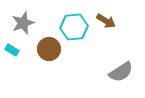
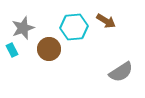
gray star: moved 5 px down
cyan rectangle: rotated 32 degrees clockwise
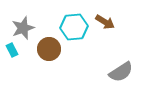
brown arrow: moved 1 px left, 1 px down
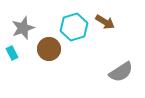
cyan hexagon: rotated 12 degrees counterclockwise
cyan rectangle: moved 3 px down
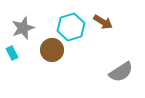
brown arrow: moved 2 px left
cyan hexagon: moved 3 px left
brown circle: moved 3 px right, 1 px down
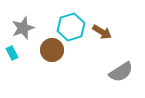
brown arrow: moved 1 px left, 10 px down
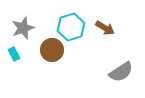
brown arrow: moved 3 px right, 4 px up
cyan rectangle: moved 2 px right, 1 px down
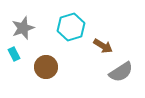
brown arrow: moved 2 px left, 18 px down
brown circle: moved 6 px left, 17 px down
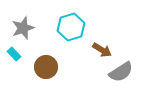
brown arrow: moved 1 px left, 4 px down
cyan rectangle: rotated 16 degrees counterclockwise
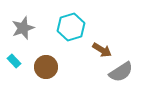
cyan rectangle: moved 7 px down
